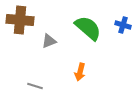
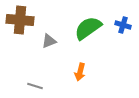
green semicircle: rotated 76 degrees counterclockwise
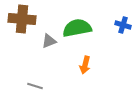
brown cross: moved 2 px right, 1 px up
green semicircle: moved 11 px left; rotated 24 degrees clockwise
orange arrow: moved 5 px right, 7 px up
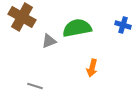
brown cross: moved 2 px up; rotated 24 degrees clockwise
orange arrow: moved 7 px right, 3 px down
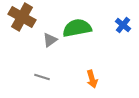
blue cross: rotated 21 degrees clockwise
gray triangle: moved 1 px right, 1 px up; rotated 14 degrees counterclockwise
orange arrow: moved 11 px down; rotated 30 degrees counterclockwise
gray line: moved 7 px right, 9 px up
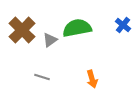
brown cross: moved 13 px down; rotated 16 degrees clockwise
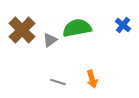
gray line: moved 16 px right, 5 px down
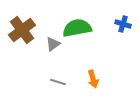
blue cross: moved 1 px up; rotated 21 degrees counterclockwise
brown cross: rotated 8 degrees clockwise
gray triangle: moved 3 px right, 4 px down
orange arrow: moved 1 px right
